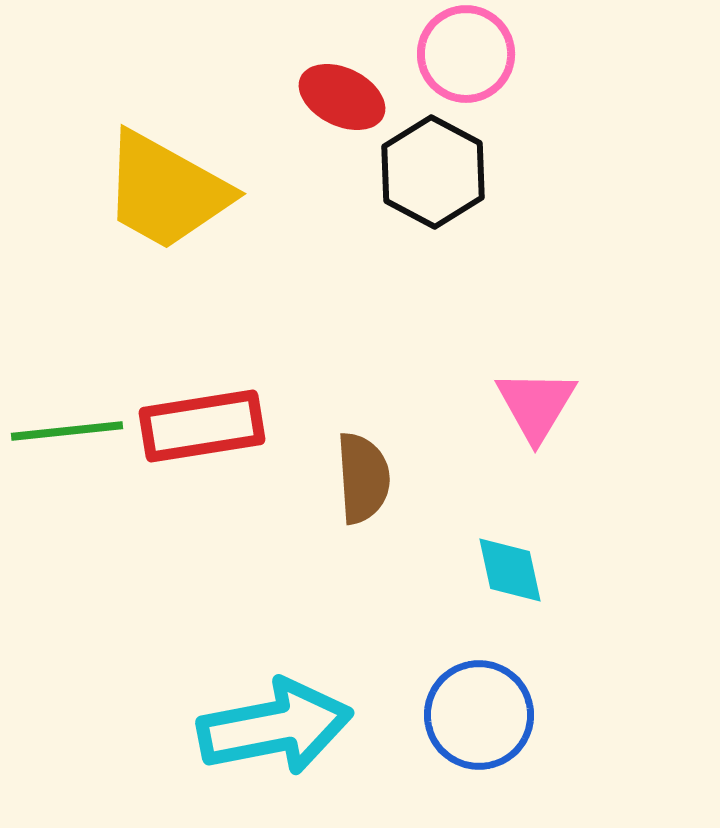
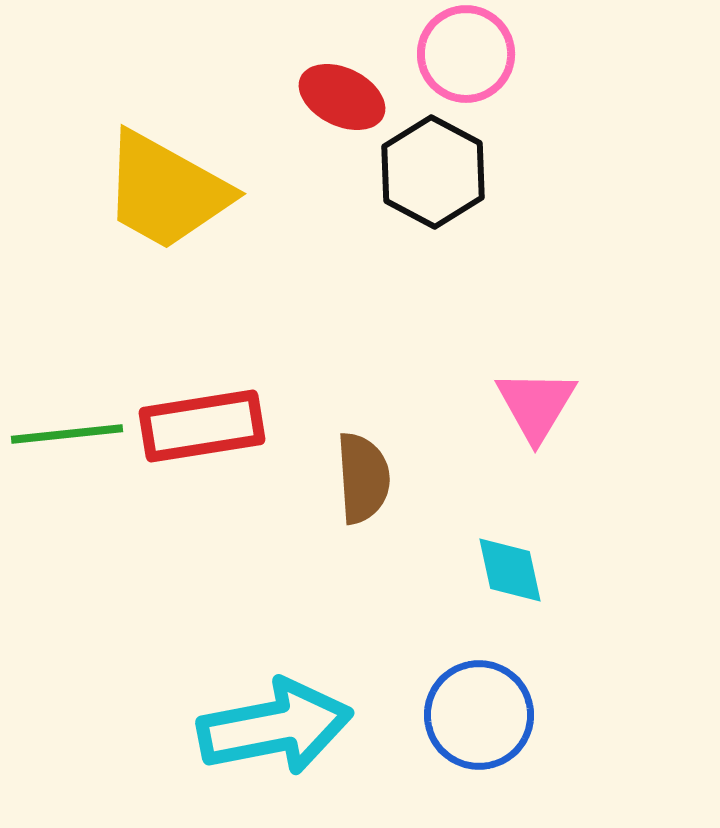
green line: moved 3 px down
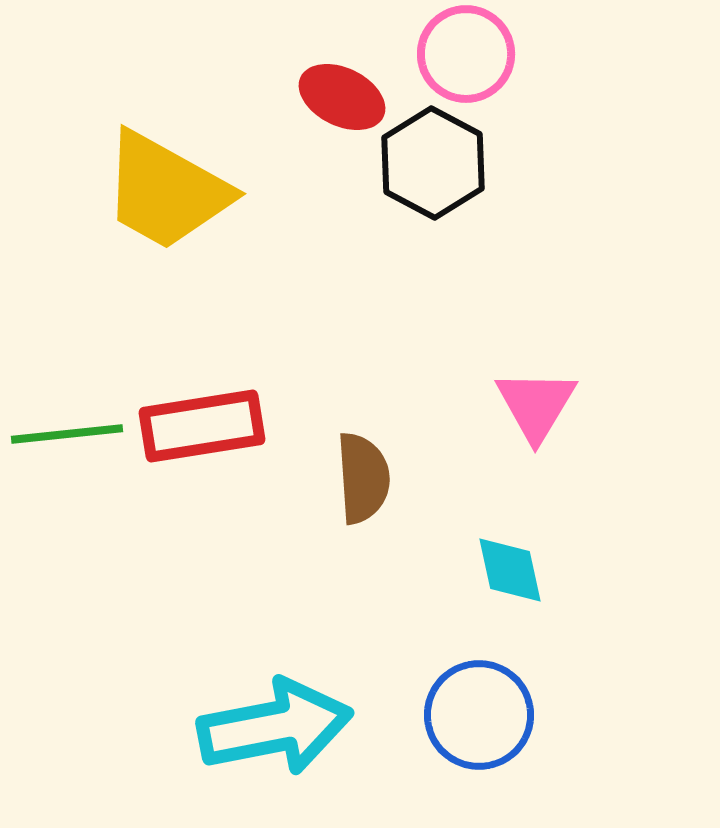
black hexagon: moved 9 px up
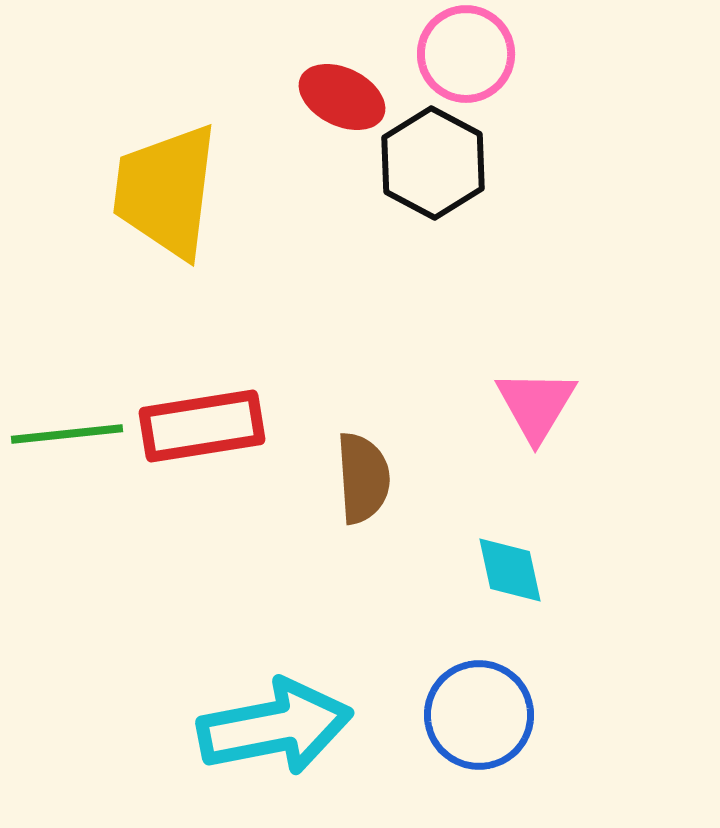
yellow trapezoid: rotated 68 degrees clockwise
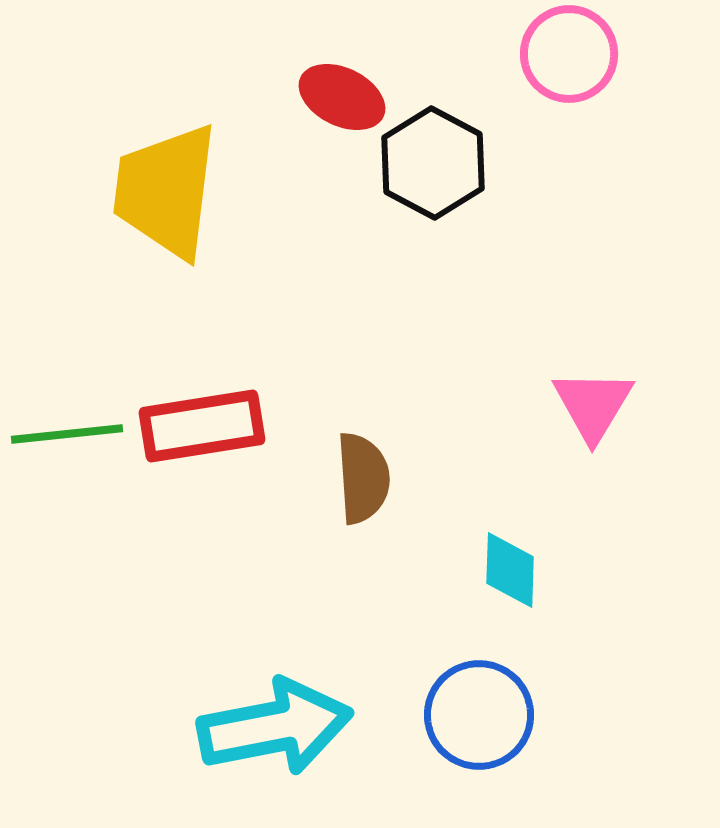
pink circle: moved 103 px right
pink triangle: moved 57 px right
cyan diamond: rotated 14 degrees clockwise
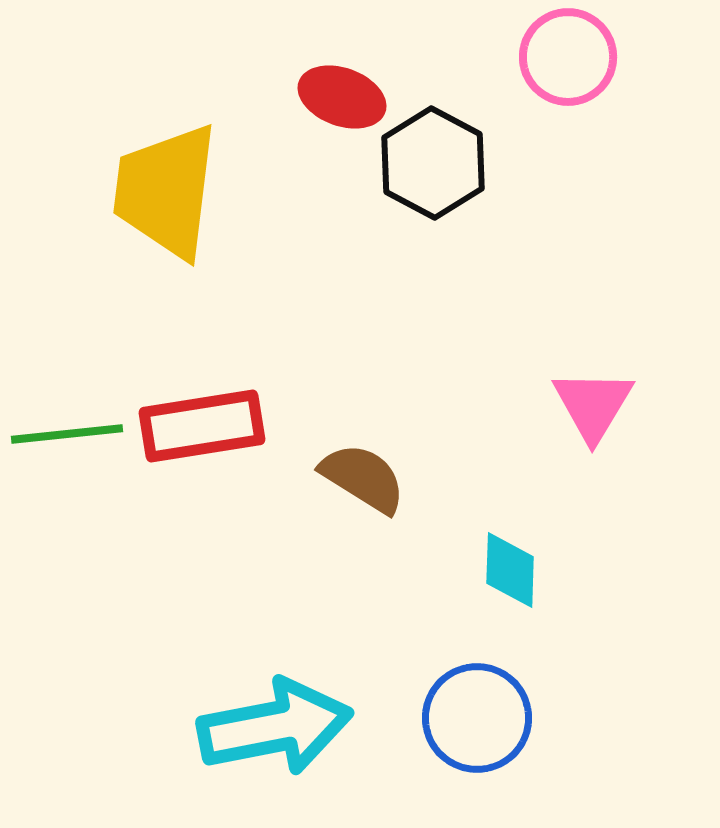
pink circle: moved 1 px left, 3 px down
red ellipse: rotated 6 degrees counterclockwise
brown semicircle: rotated 54 degrees counterclockwise
blue circle: moved 2 px left, 3 px down
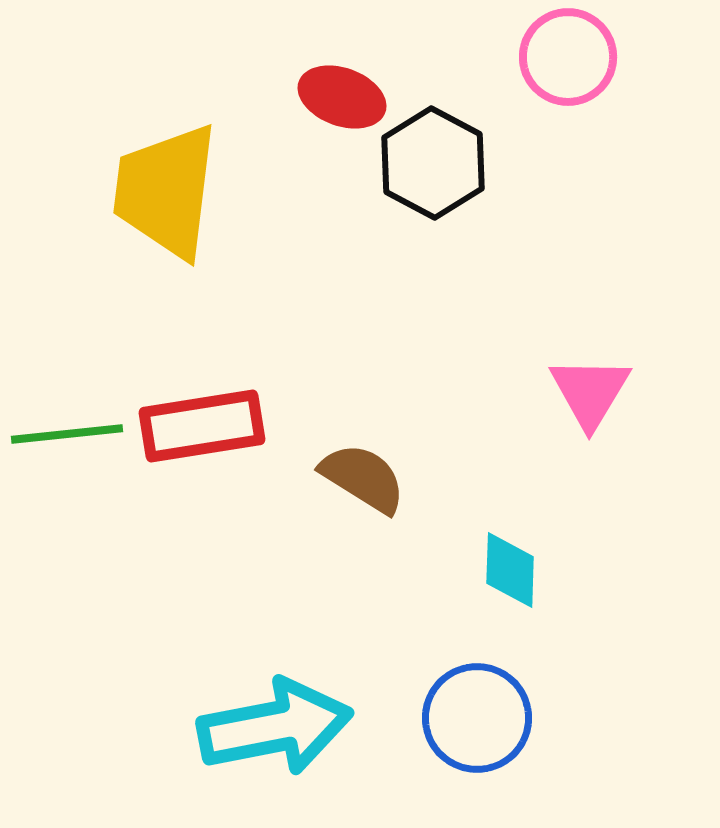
pink triangle: moved 3 px left, 13 px up
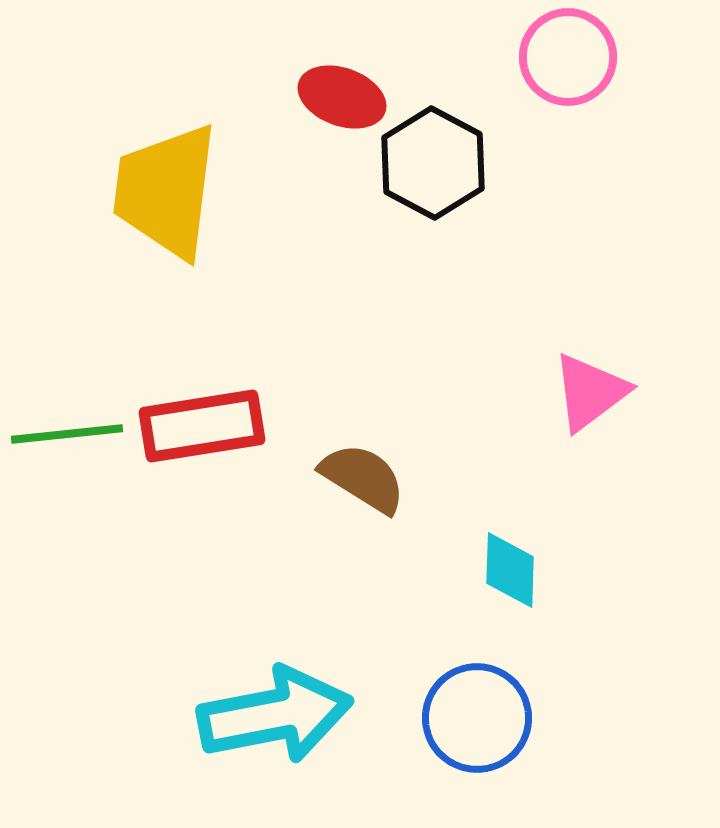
pink triangle: rotated 22 degrees clockwise
cyan arrow: moved 12 px up
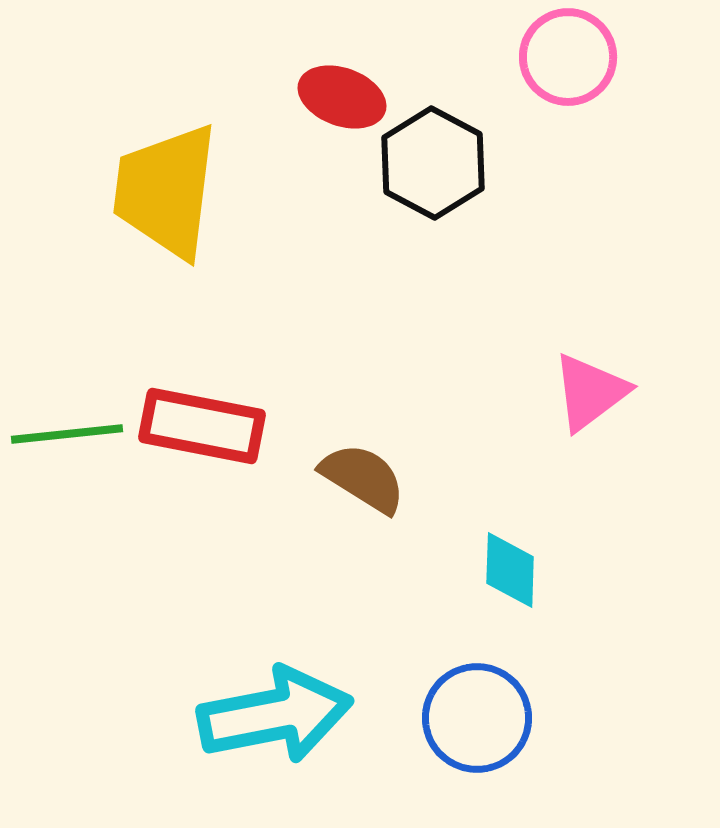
red rectangle: rotated 20 degrees clockwise
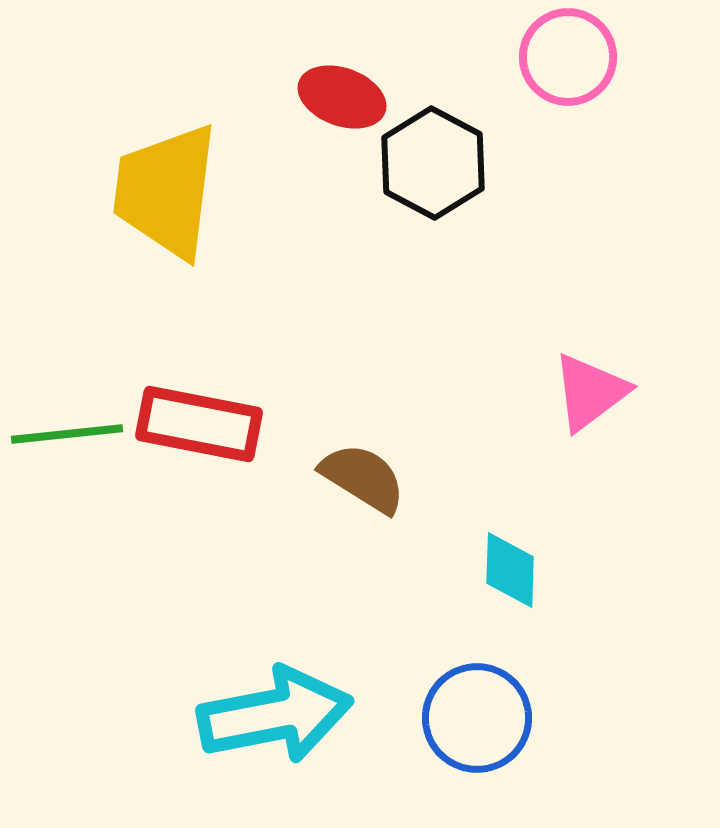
red rectangle: moved 3 px left, 2 px up
